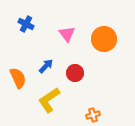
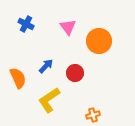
pink triangle: moved 1 px right, 7 px up
orange circle: moved 5 px left, 2 px down
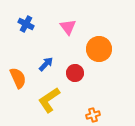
orange circle: moved 8 px down
blue arrow: moved 2 px up
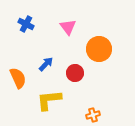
yellow L-shape: rotated 28 degrees clockwise
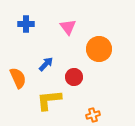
blue cross: rotated 28 degrees counterclockwise
red circle: moved 1 px left, 4 px down
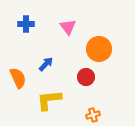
red circle: moved 12 px right
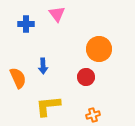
pink triangle: moved 11 px left, 13 px up
blue arrow: moved 3 px left, 2 px down; rotated 133 degrees clockwise
yellow L-shape: moved 1 px left, 6 px down
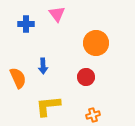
orange circle: moved 3 px left, 6 px up
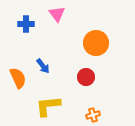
blue arrow: rotated 35 degrees counterclockwise
